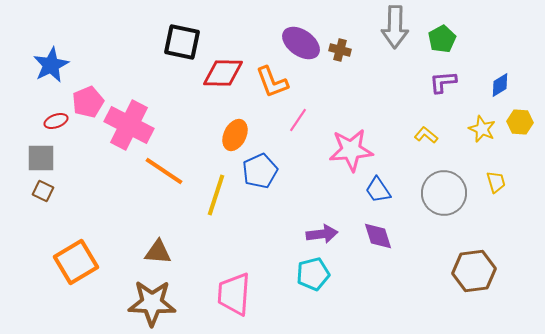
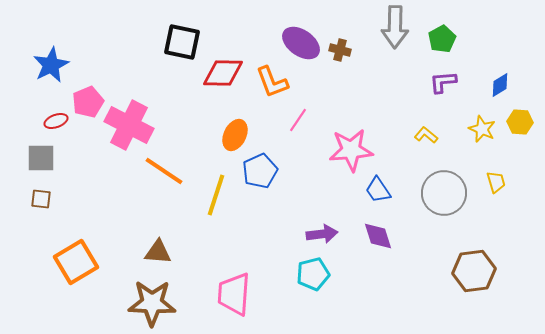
brown square: moved 2 px left, 8 px down; rotated 20 degrees counterclockwise
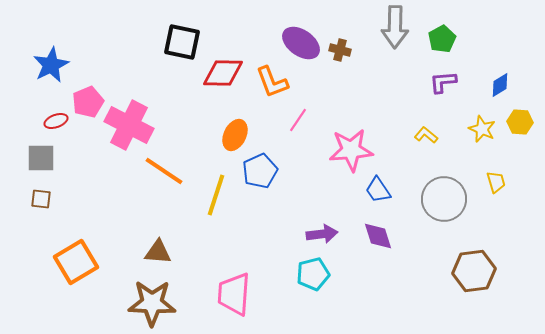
gray circle: moved 6 px down
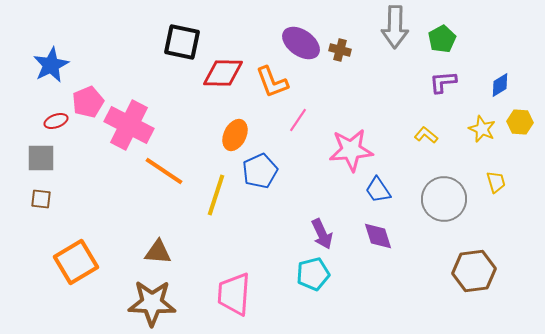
purple arrow: rotated 72 degrees clockwise
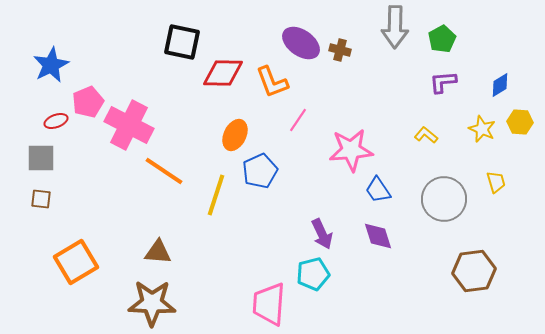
pink trapezoid: moved 35 px right, 10 px down
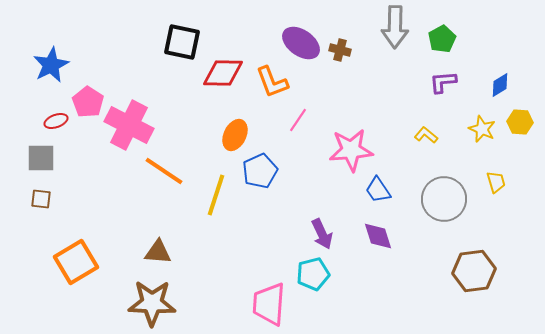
pink pentagon: rotated 16 degrees counterclockwise
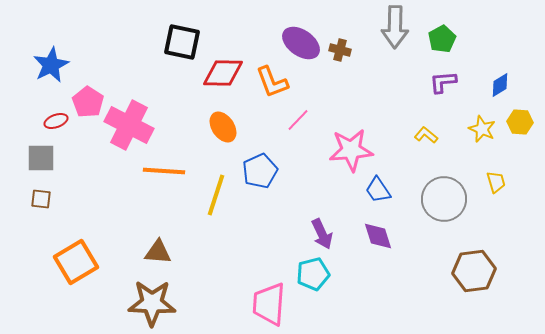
pink line: rotated 10 degrees clockwise
orange ellipse: moved 12 px left, 8 px up; rotated 60 degrees counterclockwise
orange line: rotated 30 degrees counterclockwise
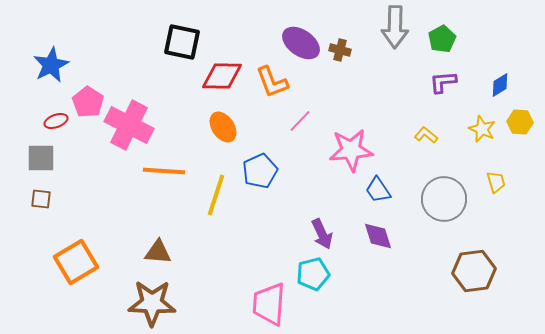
red diamond: moved 1 px left, 3 px down
pink line: moved 2 px right, 1 px down
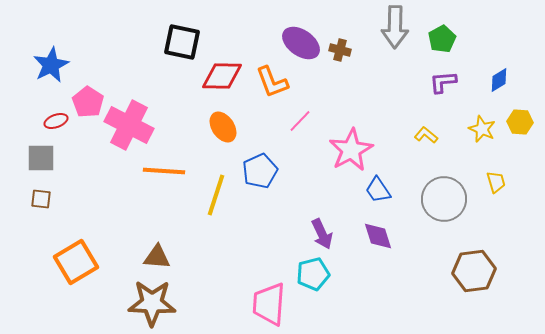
blue diamond: moved 1 px left, 5 px up
pink star: rotated 24 degrees counterclockwise
brown triangle: moved 1 px left, 5 px down
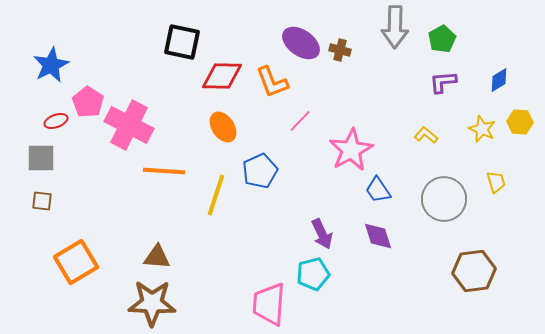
brown square: moved 1 px right, 2 px down
